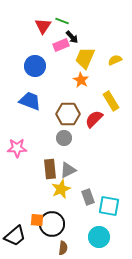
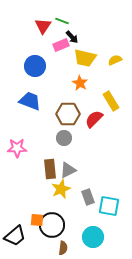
yellow trapezoid: rotated 100 degrees counterclockwise
orange star: moved 1 px left, 3 px down
black circle: moved 1 px down
cyan circle: moved 6 px left
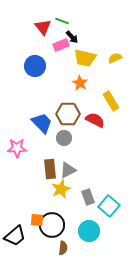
red triangle: moved 1 px down; rotated 12 degrees counterclockwise
yellow semicircle: moved 2 px up
blue trapezoid: moved 12 px right, 22 px down; rotated 25 degrees clockwise
red semicircle: moved 1 px right, 1 px down; rotated 72 degrees clockwise
cyan square: rotated 30 degrees clockwise
cyan circle: moved 4 px left, 6 px up
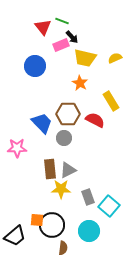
yellow star: rotated 24 degrees clockwise
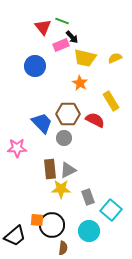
cyan square: moved 2 px right, 4 px down
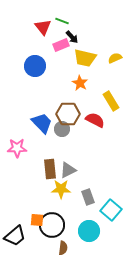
gray circle: moved 2 px left, 9 px up
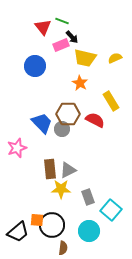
pink star: rotated 18 degrees counterclockwise
black trapezoid: moved 3 px right, 4 px up
